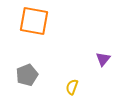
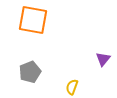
orange square: moved 1 px left, 1 px up
gray pentagon: moved 3 px right, 3 px up
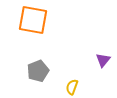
purple triangle: moved 1 px down
gray pentagon: moved 8 px right, 1 px up
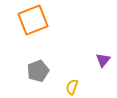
orange square: rotated 32 degrees counterclockwise
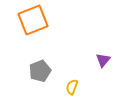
gray pentagon: moved 2 px right
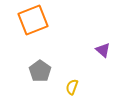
purple triangle: moved 10 px up; rotated 28 degrees counterclockwise
gray pentagon: rotated 15 degrees counterclockwise
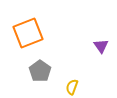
orange square: moved 5 px left, 13 px down
purple triangle: moved 2 px left, 4 px up; rotated 14 degrees clockwise
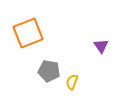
gray pentagon: moved 9 px right; rotated 25 degrees counterclockwise
yellow semicircle: moved 5 px up
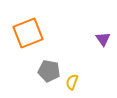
purple triangle: moved 2 px right, 7 px up
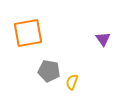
orange square: rotated 12 degrees clockwise
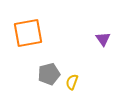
gray pentagon: moved 3 px down; rotated 25 degrees counterclockwise
